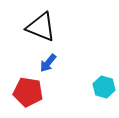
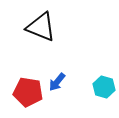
blue arrow: moved 9 px right, 19 px down
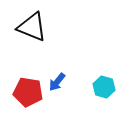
black triangle: moved 9 px left
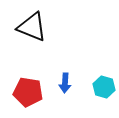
blue arrow: moved 8 px right, 1 px down; rotated 36 degrees counterclockwise
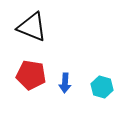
cyan hexagon: moved 2 px left
red pentagon: moved 3 px right, 17 px up
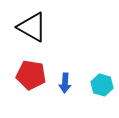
black triangle: rotated 8 degrees clockwise
cyan hexagon: moved 2 px up
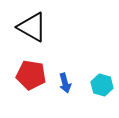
blue arrow: rotated 18 degrees counterclockwise
